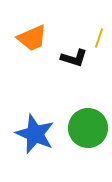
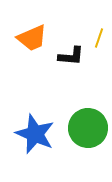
black L-shape: moved 3 px left, 2 px up; rotated 12 degrees counterclockwise
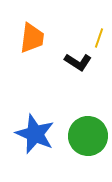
orange trapezoid: rotated 60 degrees counterclockwise
black L-shape: moved 7 px right, 6 px down; rotated 28 degrees clockwise
green circle: moved 8 px down
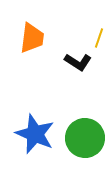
green circle: moved 3 px left, 2 px down
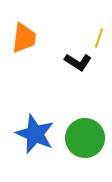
orange trapezoid: moved 8 px left
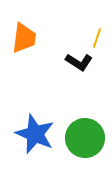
yellow line: moved 2 px left
black L-shape: moved 1 px right
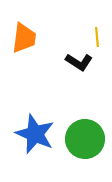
yellow line: moved 1 px up; rotated 24 degrees counterclockwise
green circle: moved 1 px down
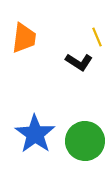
yellow line: rotated 18 degrees counterclockwise
blue star: rotated 12 degrees clockwise
green circle: moved 2 px down
